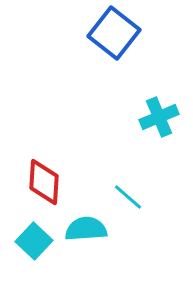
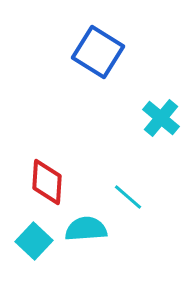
blue square: moved 16 px left, 19 px down; rotated 6 degrees counterclockwise
cyan cross: moved 2 px right, 1 px down; rotated 27 degrees counterclockwise
red diamond: moved 3 px right
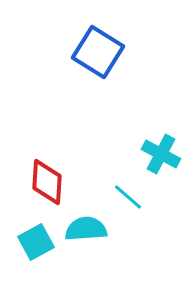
cyan cross: moved 36 px down; rotated 12 degrees counterclockwise
cyan square: moved 2 px right, 1 px down; rotated 18 degrees clockwise
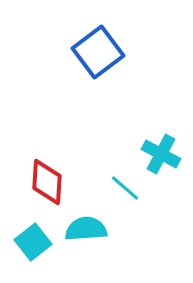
blue square: rotated 21 degrees clockwise
cyan line: moved 3 px left, 9 px up
cyan square: moved 3 px left; rotated 9 degrees counterclockwise
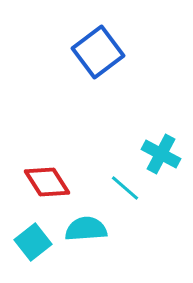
red diamond: rotated 36 degrees counterclockwise
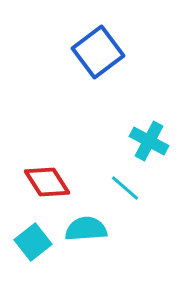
cyan cross: moved 12 px left, 13 px up
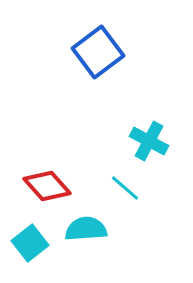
red diamond: moved 4 px down; rotated 9 degrees counterclockwise
cyan square: moved 3 px left, 1 px down
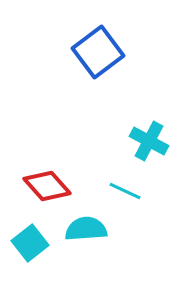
cyan line: moved 3 px down; rotated 16 degrees counterclockwise
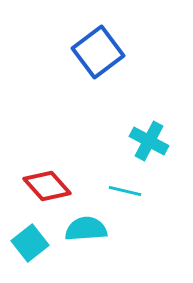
cyan line: rotated 12 degrees counterclockwise
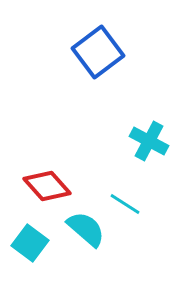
cyan line: moved 13 px down; rotated 20 degrees clockwise
cyan semicircle: rotated 45 degrees clockwise
cyan square: rotated 15 degrees counterclockwise
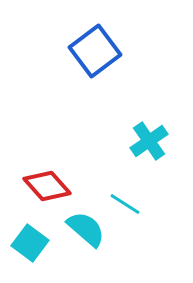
blue square: moved 3 px left, 1 px up
cyan cross: rotated 27 degrees clockwise
